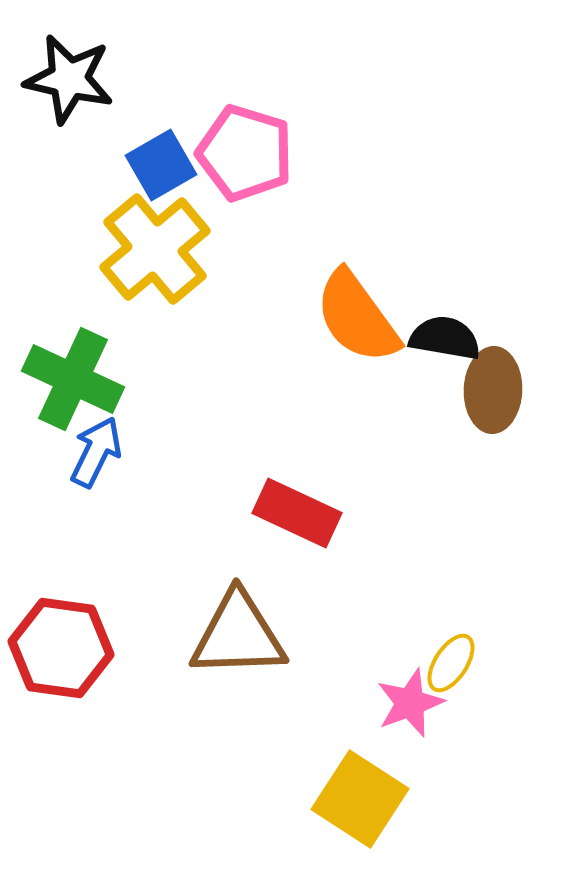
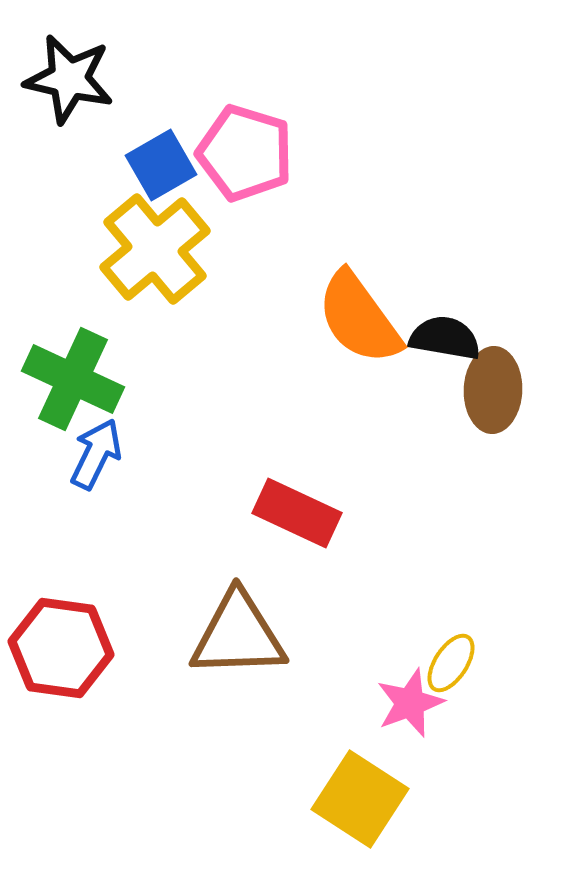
orange semicircle: moved 2 px right, 1 px down
blue arrow: moved 2 px down
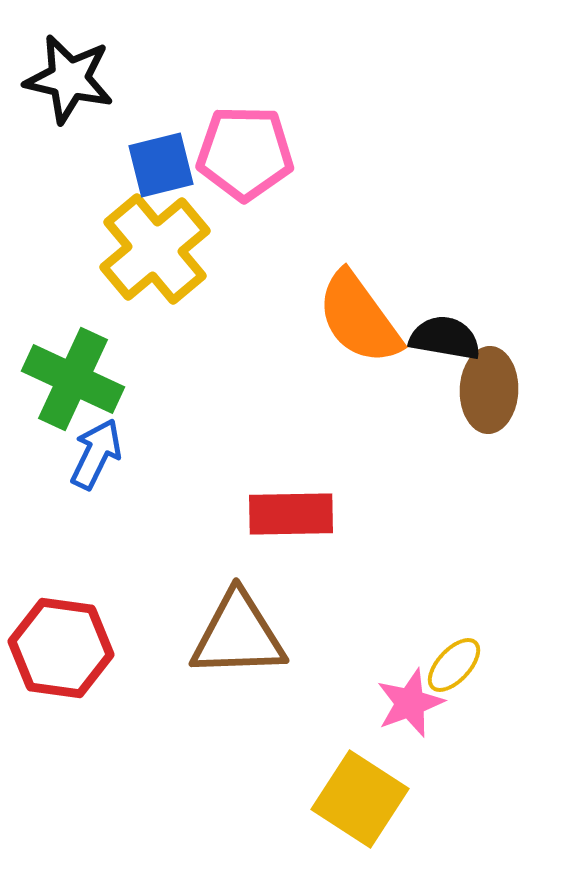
pink pentagon: rotated 16 degrees counterclockwise
blue square: rotated 16 degrees clockwise
brown ellipse: moved 4 px left
red rectangle: moved 6 px left, 1 px down; rotated 26 degrees counterclockwise
yellow ellipse: moved 3 px right, 2 px down; rotated 10 degrees clockwise
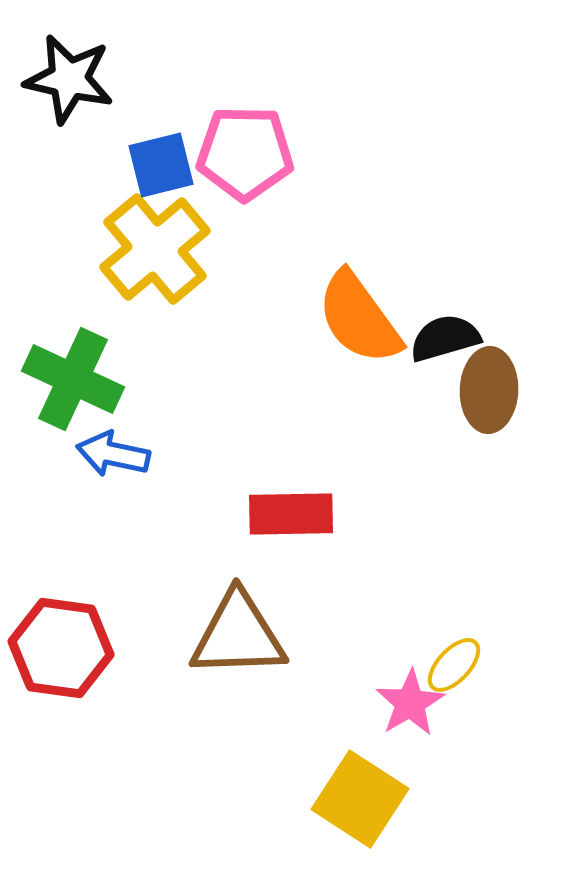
black semicircle: rotated 26 degrees counterclockwise
blue arrow: moved 17 px right; rotated 104 degrees counterclockwise
pink star: rotated 10 degrees counterclockwise
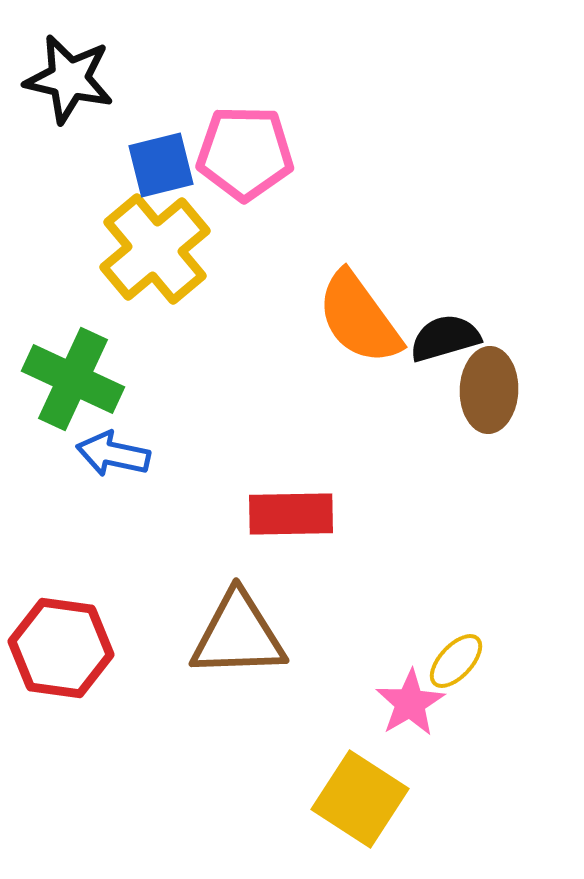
yellow ellipse: moved 2 px right, 4 px up
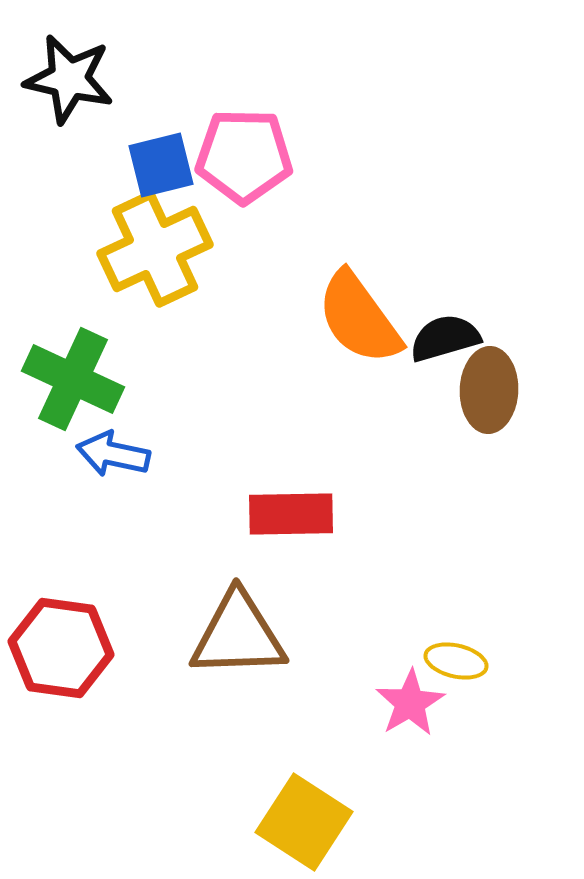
pink pentagon: moved 1 px left, 3 px down
yellow cross: rotated 15 degrees clockwise
yellow ellipse: rotated 60 degrees clockwise
yellow square: moved 56 px left, 23 px down
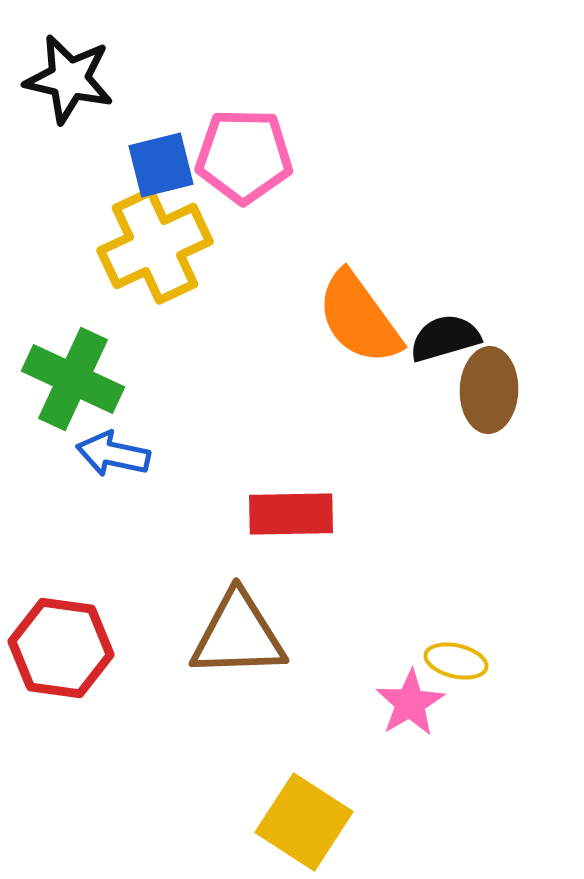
yellow cross: moved 3 px up
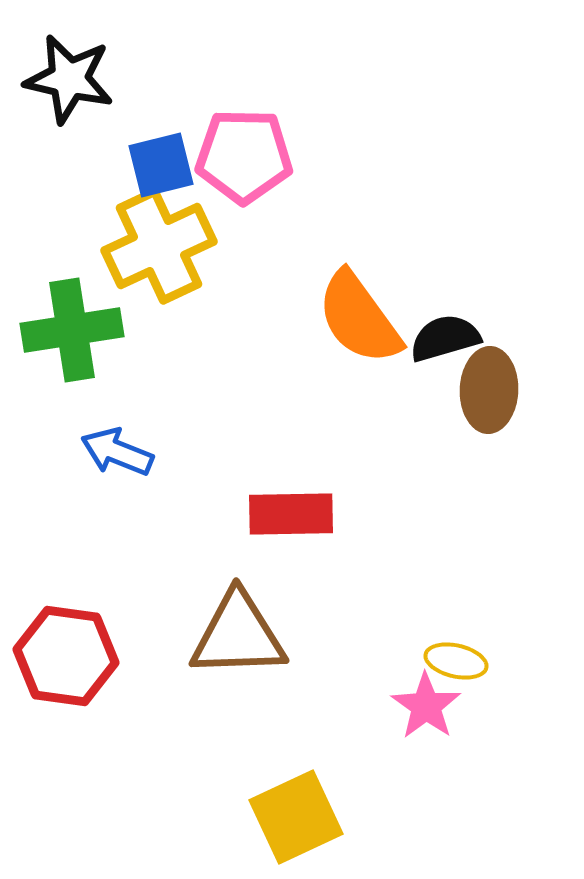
yellow cross: moved 4 px right
green cross: moved 1 px left, 49 px up; rotated 34 degrees counterclockwise
blue arrow: moved 4 px right, 2 px up; rotated 10 degrees clockwise
red hexagon: moved 5 px right, 8 px down
pink star: moved 16 px right, 3 px down; rotated 6 degrees counterclockwise
yellow square: moved 8 px left, 5 px up; rotated 32 degrees clockwise
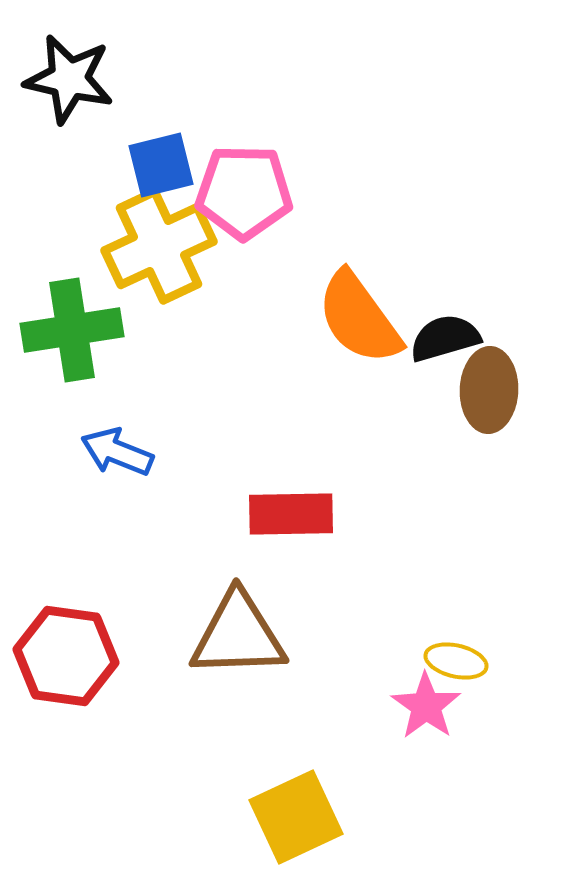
pink pentagon: moved 36 px down
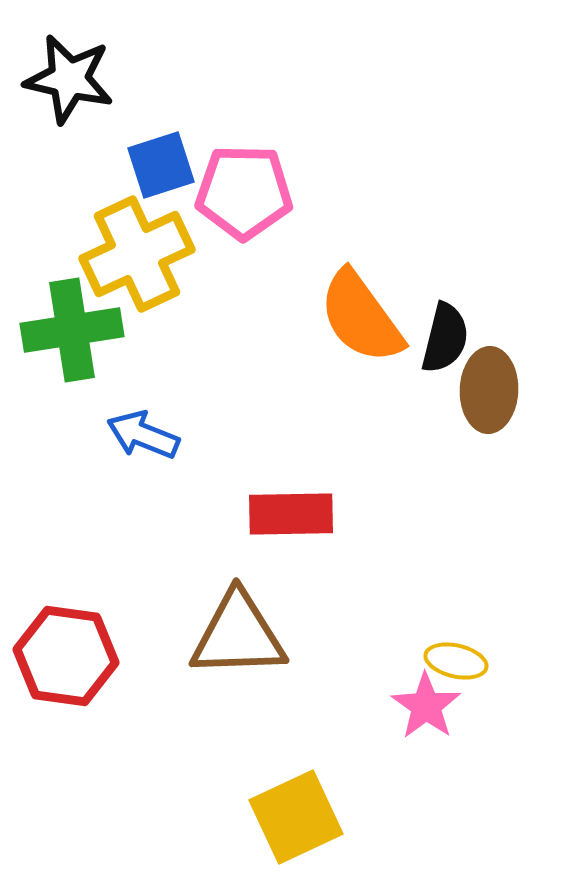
blue square: rotated 4 degrees counterclockwise
yellow cross: moved 22 px left, 8 px down
orange semicircle: moved 2 px right, 1 px up
black semicircle: rotated 120 degrees clockwise
blue arrow: moved 26 px right, 17 px up
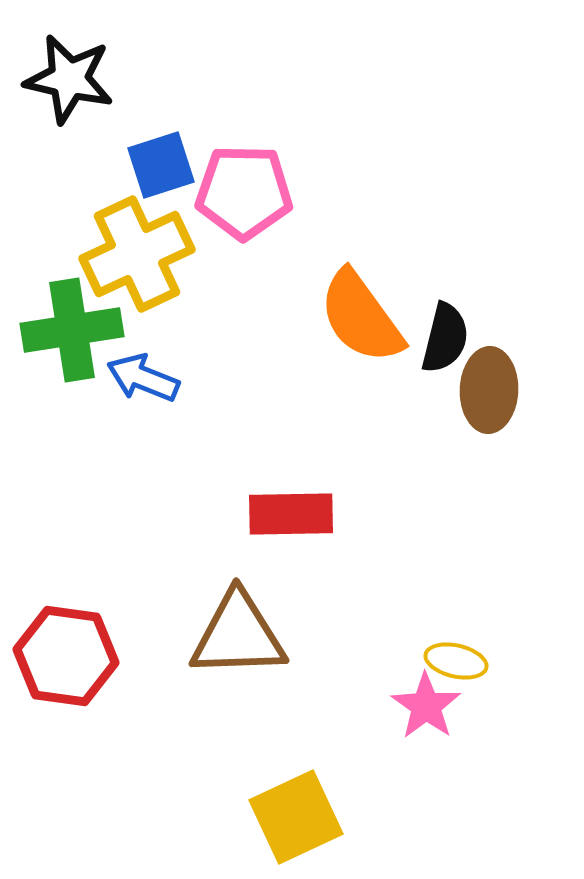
blue arrow: moved 57 px up
